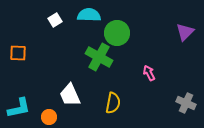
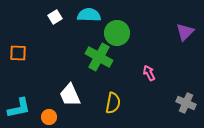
white square: moved 3 px up
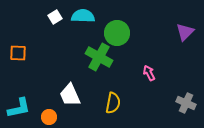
cyan semicircle: moved 6 px left, 1 px down
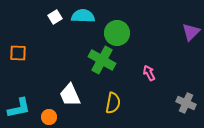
purple triangle: moved 6 px right
green cross: moved 3 px right, 3 px down
